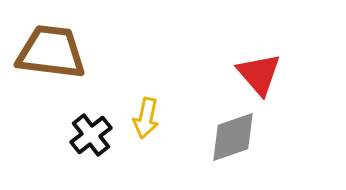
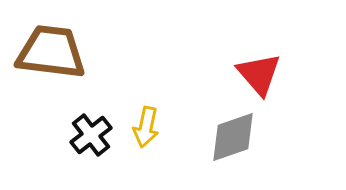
yellow arrow: moved 9 px down
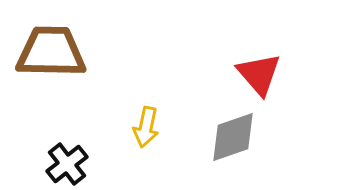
brown trapezoid: rotated 6 degrees counterclockwise
black cross: moved 24 px left, 29 px down
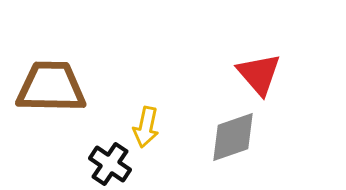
brown trapezoid: moved 35 px down
black cross: moved 43 px right; rotated 18 degrees counterclockwise
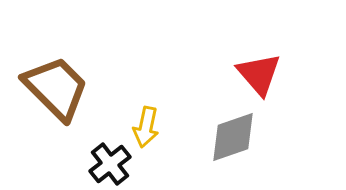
brown trapezoid: moved 5 px right, 1 px down; rotated 44 degrees clockwise
black cross: rotated 18 degrees clockwise
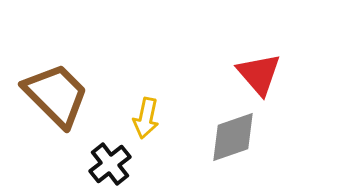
brown trapezoid: moved 7 px down
yellow arrow: moved 9 px up
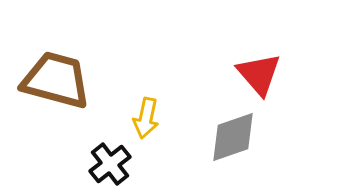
brown trapezoid: moved 15 px up; rotated 30 degrees counterclockwise
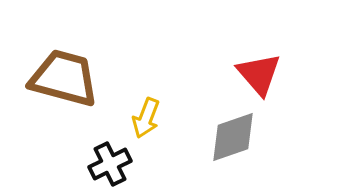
brown trapezoid: moved 8 px right, 2 px up
yellow arrow: rotated 9 degrees clockwise
black cross: rotated 12 degrees clockwise
